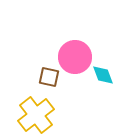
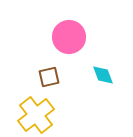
pink circle: moved 6 px left, 20 px up
brown square: rotated 25 degrees counterclockwise
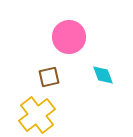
yellow cross: moved 1 px right
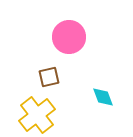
cyan diamond: moved 22 px down
